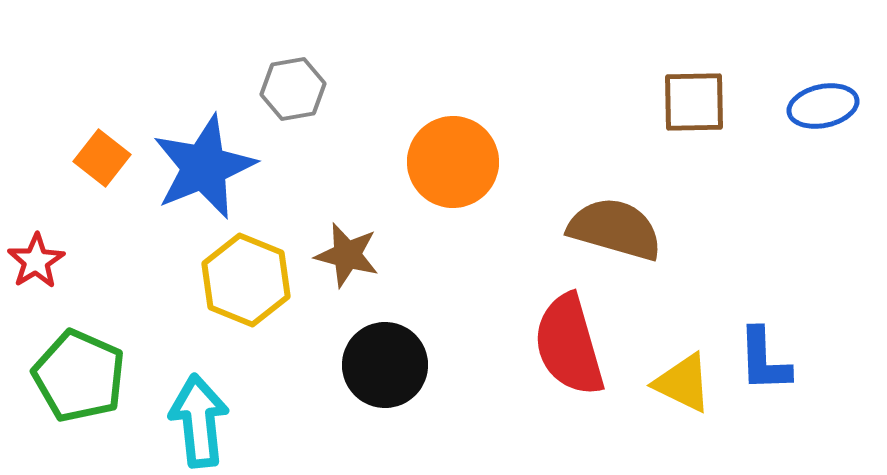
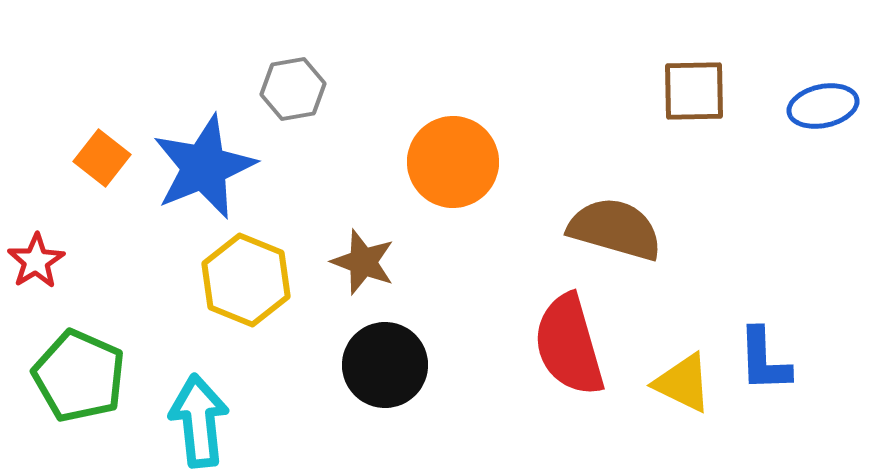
brown square: moved 11 px up
brown star: moved 16 px right, 7 px down; rotated 6 degrees clockwise
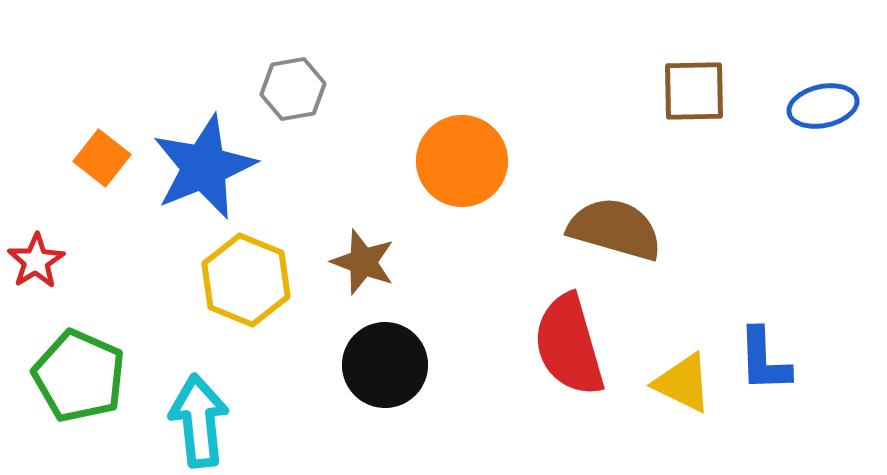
orange circle: moved 9 px right, 1 px up
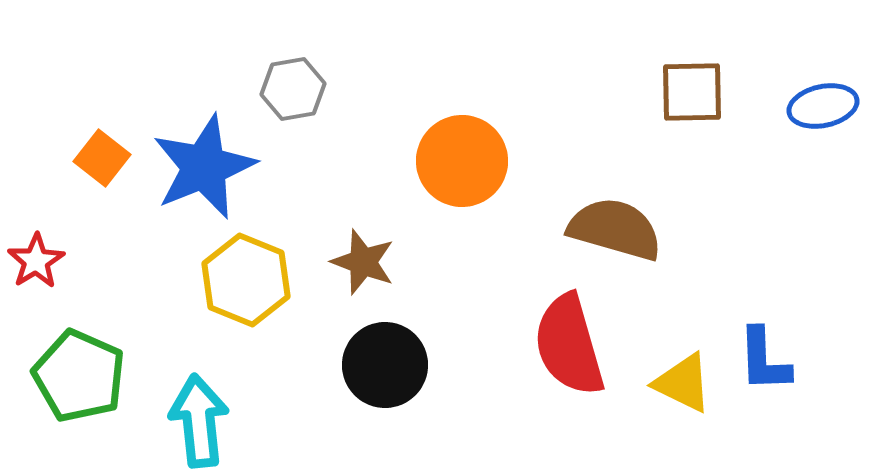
brown square: moved 2 px left, 1 px down
